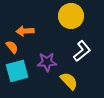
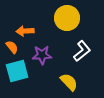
yellow circle: moved 4 px left, 2 px down
purple star: moved 5 px left, 7 px up
yellow semicircle: moved 1 px down
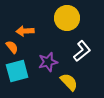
purple star: moved 6 px right, 7 px down; rotated 12 degrees counterclockwise
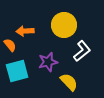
yellow circle: moved 3 px left, 7 px down
orange semicircle: moved 2 px left, 2 px up
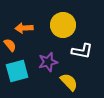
yellow circle: moved 1 px left
orange arrow: moved 1 px left, 3 px up
white L-shape: rotated 50 degrees clockwise
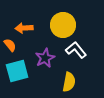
white L-shape: moved 6 px left, 1 px up; rotated 140 degrees counterclockwise
purple star: moved 3 px left, 4 px up; rotated 12 degrees counterclockwise
yellow semicircle: rotated 54 degrees clockwise
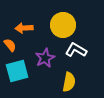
white L-shape: rotated 20 degrees counterclockwise
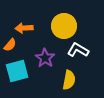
yellow circle: moved 1 px right, 1 px down
orange semicircle: rotated 80 degrees clockwise
white L-shape: moved 2 px right
purple star: rotated 12 degrees counterclockwise
yellow semicircle: moved 2 px up
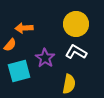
yellow circle: moved 12 px right, 2 px up
white L-shape: moved 2 px left, 2 px down
cyan square: moved 2 px right
yellow semicircle: moved 4 px down
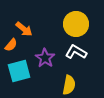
orange arrow: moved 1 px down; rotated 138 degrees counterclockwise
orange semicircle: moved 1 px right
yellow semicircle: moved 1 px down
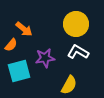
white L-shape: moved 2 px right
purple star: rotated 30 degrees clockwise
yellow semicircle: rotated 18 degrees clockwise
